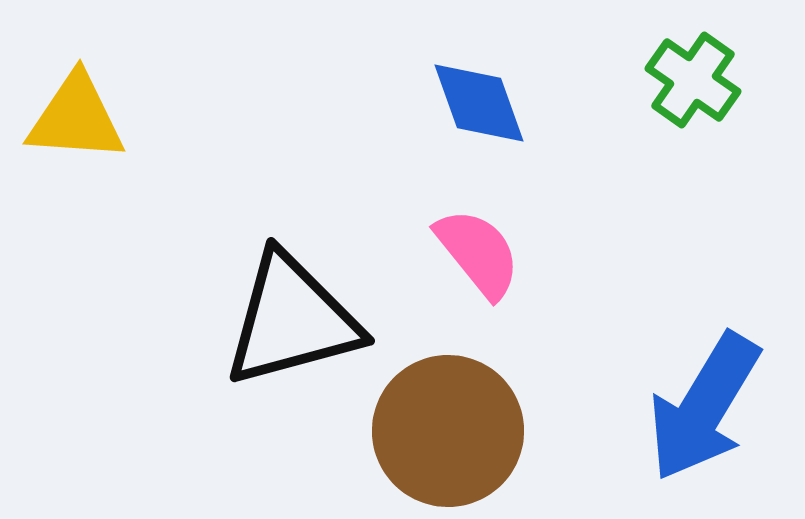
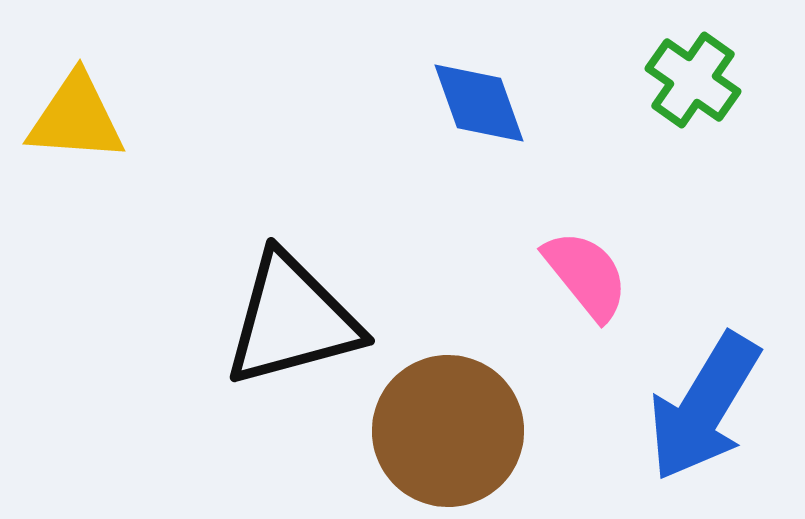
pink semicircle: moved 108 px right, 22 px down
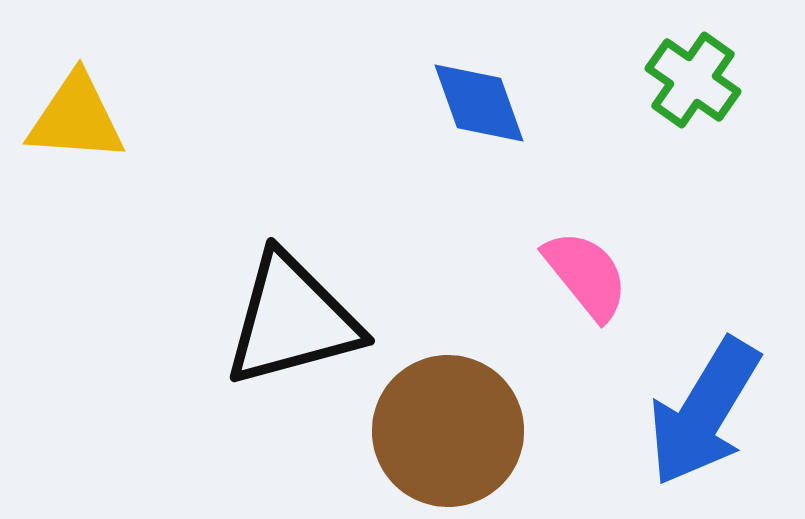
blue arrow: moved 5 px down
